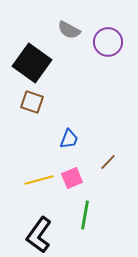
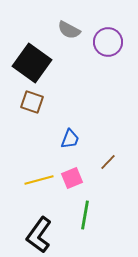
blue trapezoid: moved 1 px right
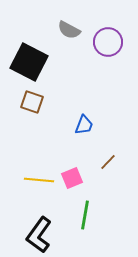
black square: moved 3 px left, 1 px up; rotated 9 degrees counterclockwise
blue trapezoid: moved 14 px right, 14 px up
yellow line: rotated 20 degrees clockwise
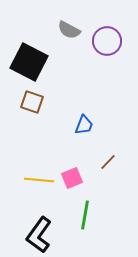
purple circle: moved 1 px left, 1 px up
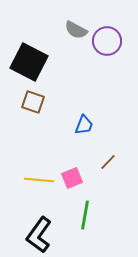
gray semicircle: moved 7 px right
brown square: moved 1 px right
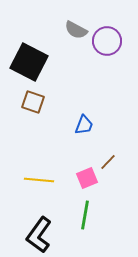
pink square: moved 15 px right
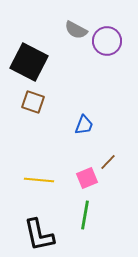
black L-shape: rotated 48 degrees counterclockwise
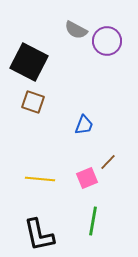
yellow line: moved 1 px right, 1 px up
green line: moved 8 px right, 6 px down
